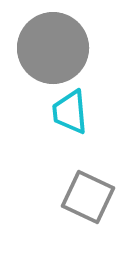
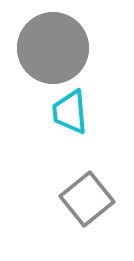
gray square: moved 1 px left, 2 px down; rotated 26 degrees clockwise
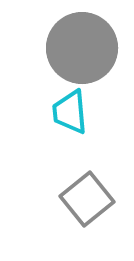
gray circle: moved 29 px right
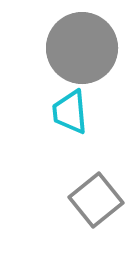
gray square: moved 9 px right, 1 px down
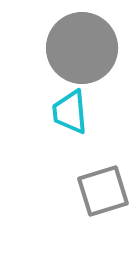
gray square: moved 7 px right, 9 px up; rotated 22 degrees clockwise
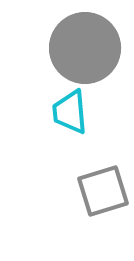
gray circle: moved 3 px right
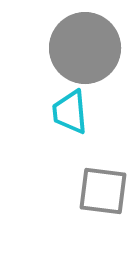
gray square: rotated 24 degrees clockwise
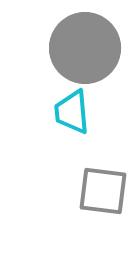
cyan trapezoid: moved 2 px right
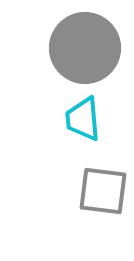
cyan trapezoid: moved 11 px right, 7 px down
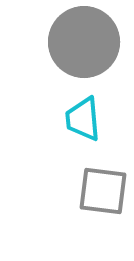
gray circle: moved 1 px left, 6 px up
